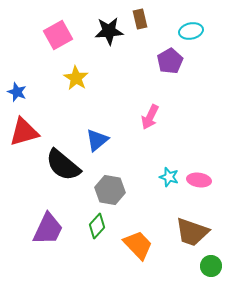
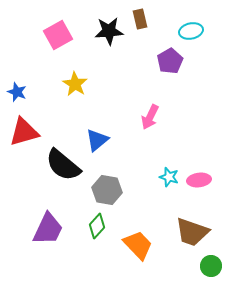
yellow star: moved 1 px left, 6 px down
pink ellipse: rotated 15 degrees counterclockwise
gray hexagon: moved 3 px left
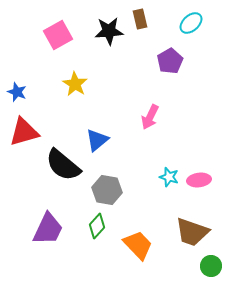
cyan ellipse: moved 8 px up; rotated 30 degrees counterclockwise
